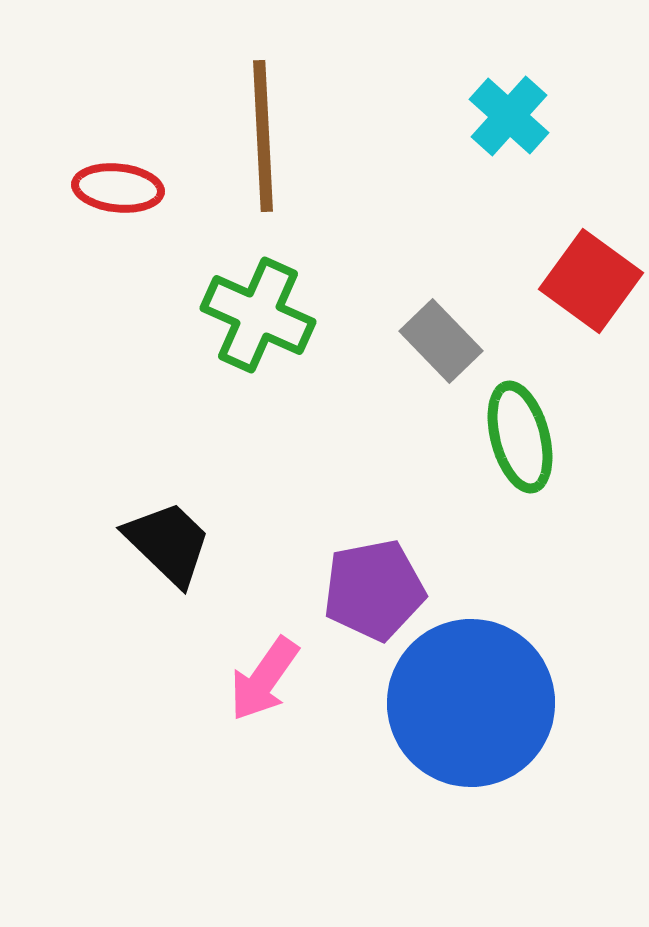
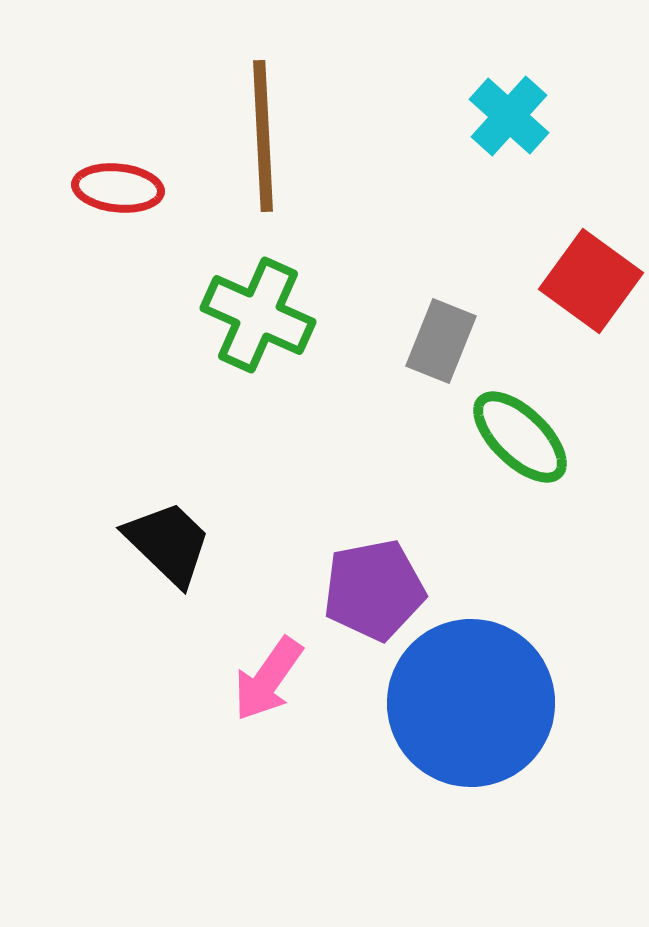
gray rectangle: rotated 66 degrees clockwise
green ellipse: rotated 31 degrees counterclockwise
pink arrow: moved 4 px right
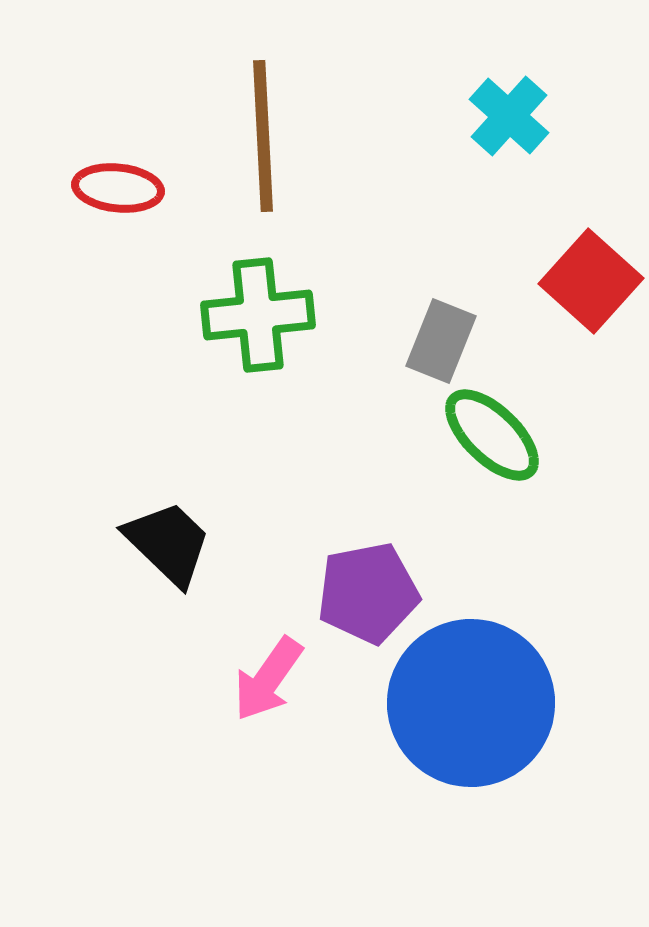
red square: rotated 6 degrees clockwise
green cross: rotated 30 degrees counterclockwise
green ellipse: moved 28 px left, 2 px up
purple pentagon: moved 6 px left, 3 px down
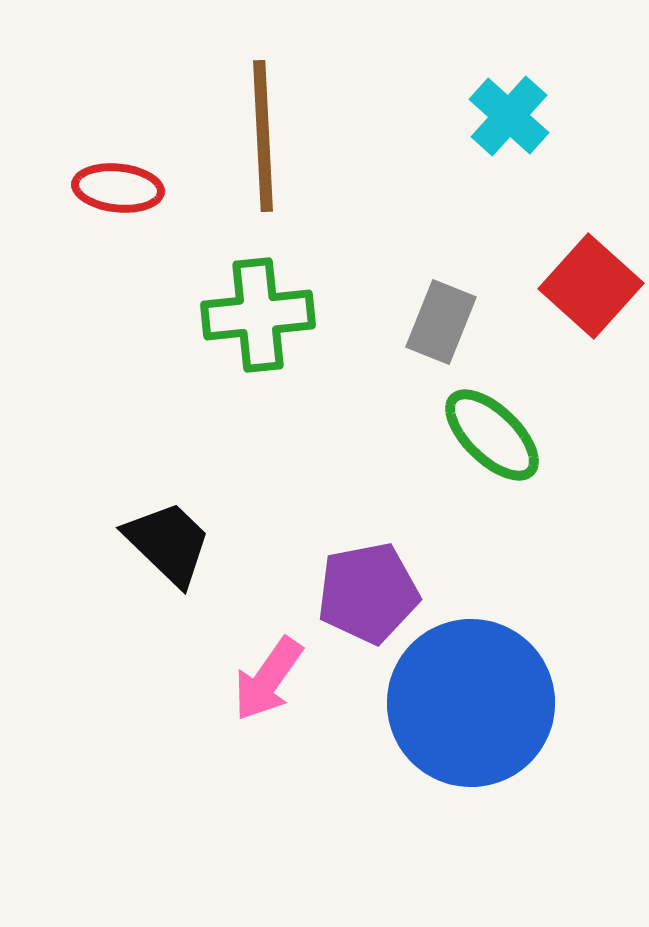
red square: moved 5 px down
gray rectangle: moved 19 px up
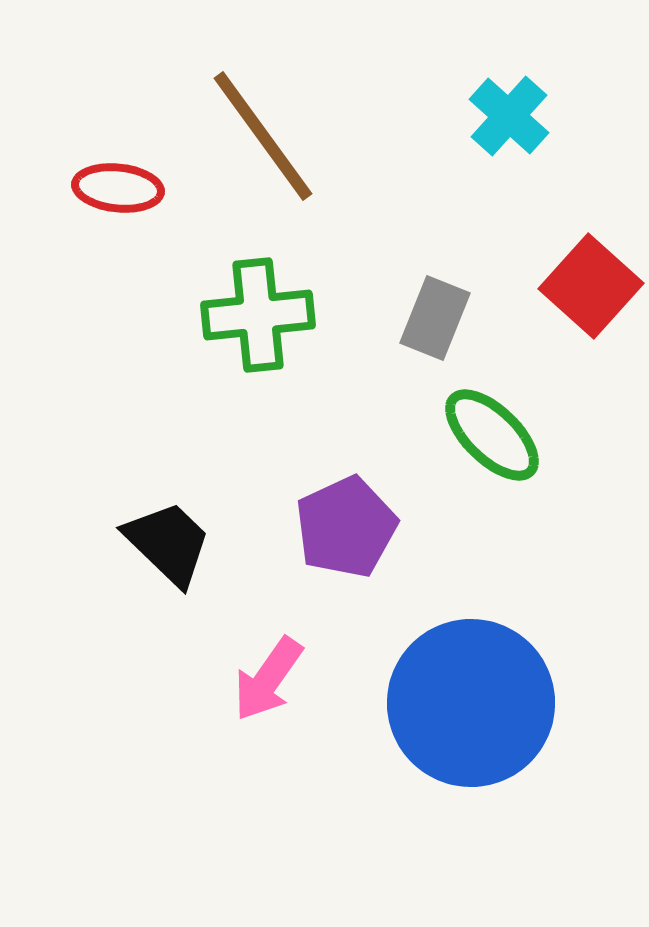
brown line: rotated 33 degrees counterclockwise
gray rectangle: moved 6 px left, 4 px up
purple pentagon: moved 22 px left, 66 px up; rotated 14 degrees counterclockwise
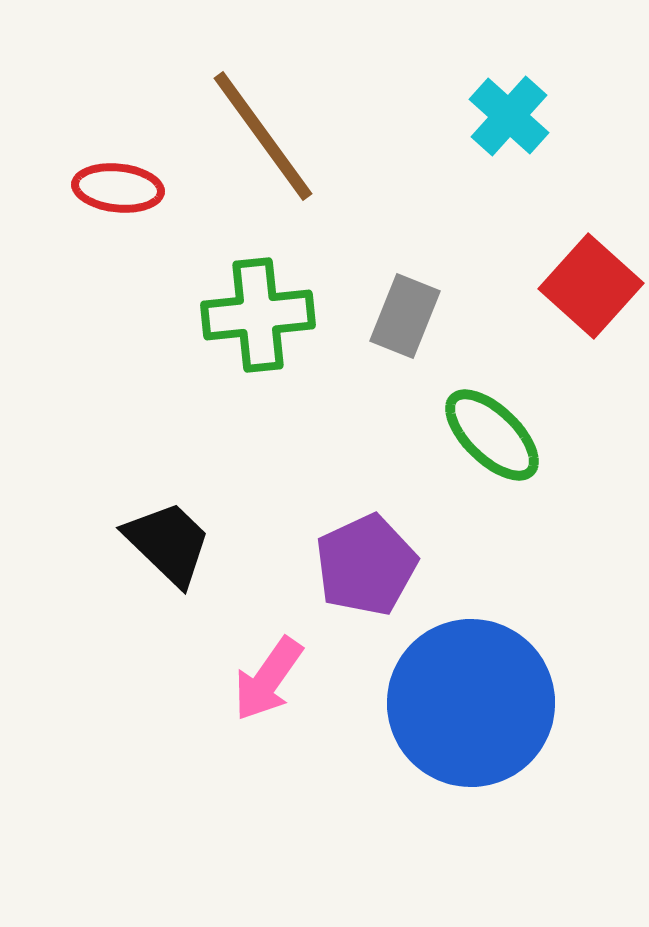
gray rectangle: moved 30 px left, 2 px up
purple pentagon: moved 20 px right, 38 px down
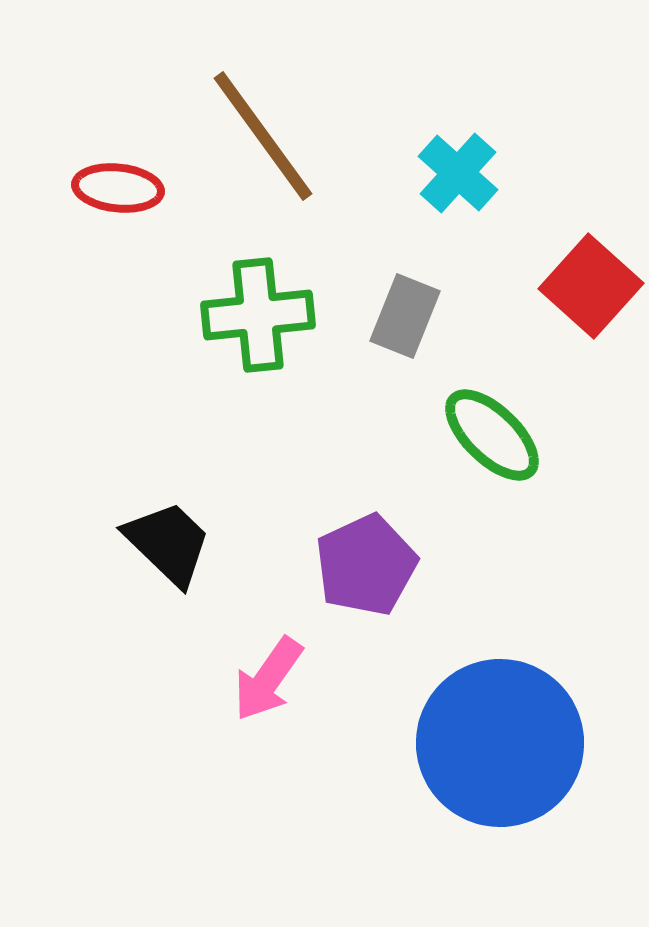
cyan cross: moved 51 px left, 57 px down
blue circle: moved 29 px right, 40 px down
